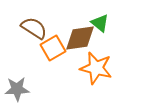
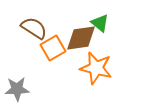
brown diamond: moved 1 px right
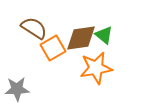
green triangle: moved 4 px right, 12 px down
orange star: rotated 24 degrees counterclockwise
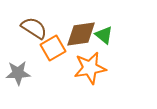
brown diamond: moved 4 px up
orange star: moved 6 px left
gray star: moved 1 px right, 16 px up
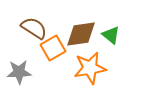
green triangle: moved 7 px right
gray star: moved 1 px right, 1 px up
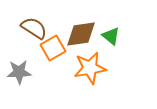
green triangle: moved 1 px down
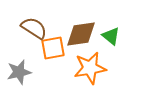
orange square: rotated 20 degrees clockwise
gray star: rotated 10 degrees counterclockwise
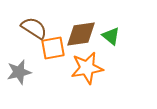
orange star: moved 3 px left
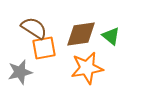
orange square: moved 9 px left
gray star: moved 1 px right
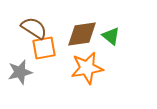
brown diamond: moved 1 px right
